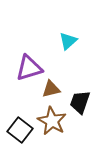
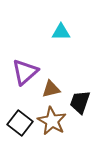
cyan triangle: moved 7 px left, 9 px up; rotated 42 degrees clockwise
purple triangle: moved 4 px left, 4 px down; rotated 24 degrees counterclockwise
black square: moved 7 px up
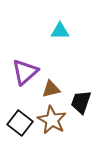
cyan triangle: moved 1 px left, 1 px up
black trapezoid: moved 1 px right
brown star: moved 1 px up
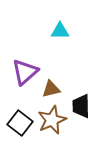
black trapezoid: moved 4 px down; rotated 20 degrees counterclockwise
brown star: rotated 20 degrees clockwise
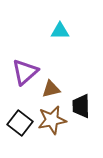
brown star: rotated 12 degrees clockwise
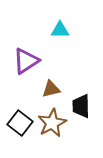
cyan triangle: moved 1 px up
purple triangle: moved 1 px right, 11 px up; rotated 8 degrees clockwise
brown star: moved 3 px down; rotated 16 degrees counterclockwise
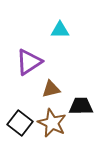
purple triangle: moved 3 px right, 1 px down
black trapezoid: rotated 90 degrees clockwise
brown star: rotated 20 degrees counterclockwise
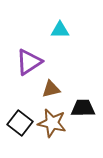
black trapezoid: moved 2 px right, 2 px down
brown star: rotated 12 degrees counterclockwise
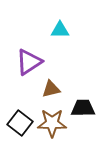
brown star: rotated 12 degrees counterclockwise
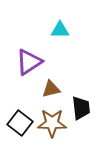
black trapezoid: moved 2 px left; rotated 85 degrees clockwise
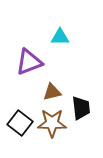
cyan triangle: moved 7 px down
purple triangle: rotated 12 degrees clockwise
brown triangle: moved 1 px right, 3 px down
